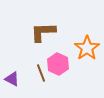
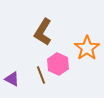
brown L-shape: rotated 56 degrees counterclockwise
brown line: moved 2 px down
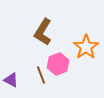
orange star: moved 1 px left, 1 px up
pink hexagon: rotated 15 degrees clockwise
purple triangle: moved 1 px left, 1 px down
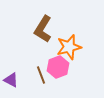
brown L-shape: moved 3 px up
orange star: moved 17 px left; rotated 20 degrees clockwise
pink hexagon: moved 3 px down
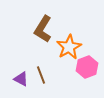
orange star: rotated 15 degrees counterclockwise
pink hexagon: moved 29 px right
purple triangle: moved 10 px right, 1 px up
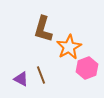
brown L-shape: rotated 16 degrees counterclockwise
pink hexagon: moved 1 px down
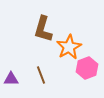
purple triangle: moved 10 px left; rotated 28 degrees counterclockwise
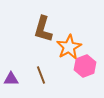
pink hexagon: moved 2 px left, 2 px up
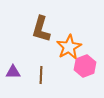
brown L-shape: moved 2 px left
brown line: rotated 24 degrees clockwise
purple triangle: moved 2 px right, 7 px up
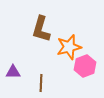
orange star: rotated 15 degrees clockwise
brown line: moved 8 px down
